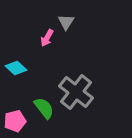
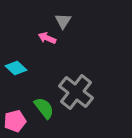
gray triangle: moved 3 px left, 1 px up
pink arrow: rotated 84 degrees clockwise
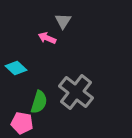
green semicircle: moved 5 px left, 6 px up; rotated 55 degrees clockwise
pink pentagon: moved 7 px right, 2 px down; rotated 25 degrees clockwise
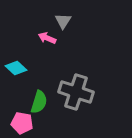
gray cross: rotated 20 degrees counterclockwise
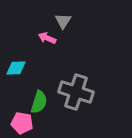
cyan diamond: rotated 45 degrees counterclockwise
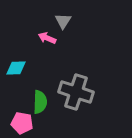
green semicircle: moved 1 px right; rotated 15 degrees counterclockwise
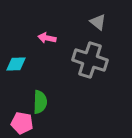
gray triangle: moved 35 px right, 1 px down; rotated 24 degrees counterclockwise
pink arrow: rotated 12 degrees counterclockwise
cyan diamond: moved 4 px up
gray cross: moved 14 px right, 32 px up
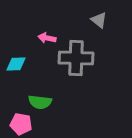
gray triangle: moved 1 px right, 2 px up
gray cross: moved 14 px left, 2 px up; rotated 16 degrees counterclockwise
green semicircle: rotated 95 degrees clockwise
pink pentagon: moved 1 px left, 1 px down
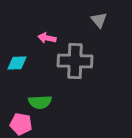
gray triangle: rotated 12 degrees clockwise
gray cross: moved 1 px left, 3 px down
cyan diamond: moved 1 px right, 1 px up
green semicircle: rotated 10 degrees counterclockwise
